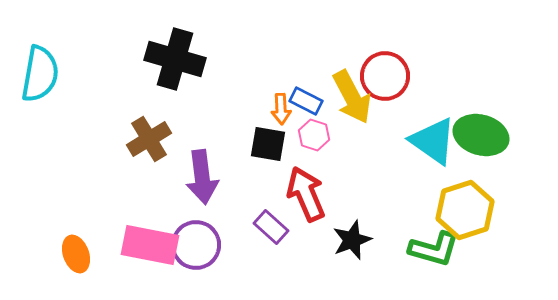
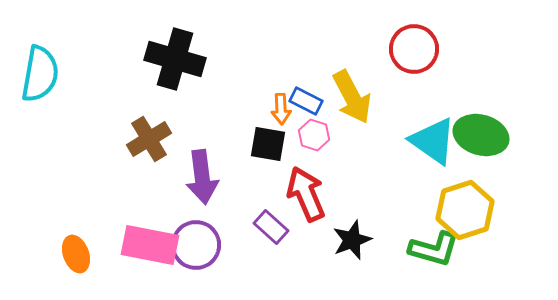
red circle: moved 29 px right, 27 px up
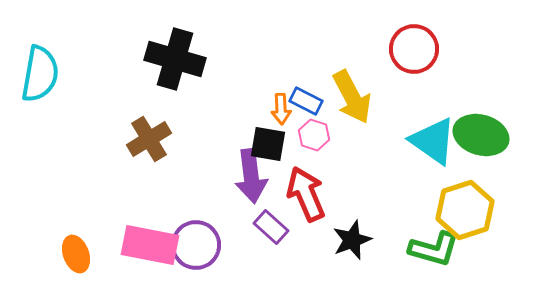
purple arrow: moved 49 px right, 1 px up
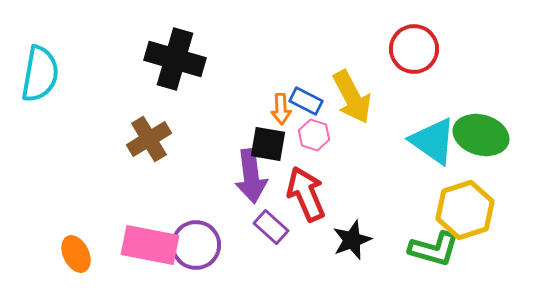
orange ellipse: rotated 6 degrees counterclockwise
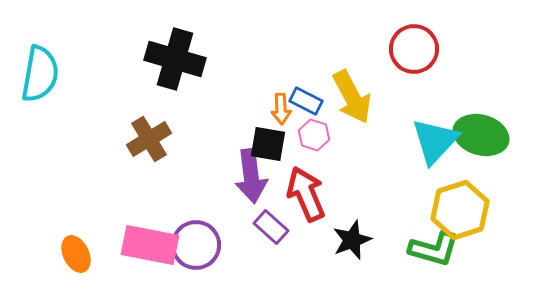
cyan triangle: moved 2 px right; rotated 38 degrees clockwise
yellow hexagon: moved 5 px left
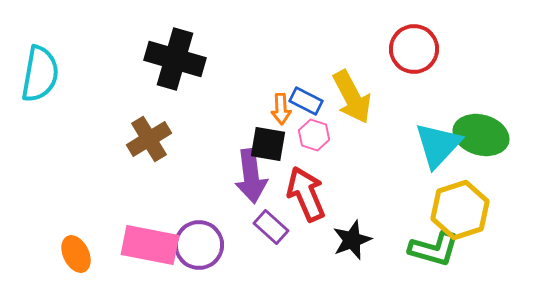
cyan triangle: moved 3 px right, 4 px down
purple circle: moved 3 px right
